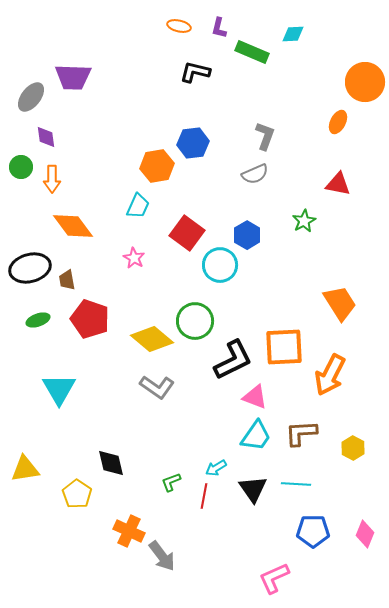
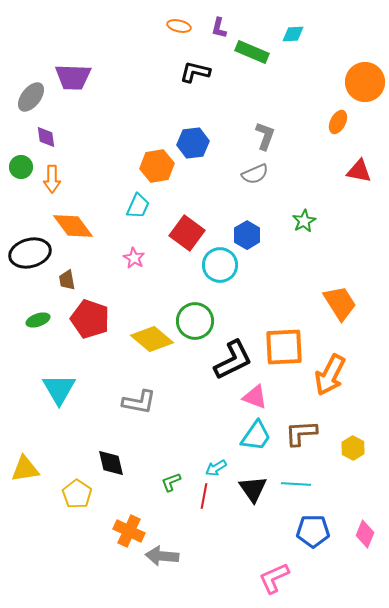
red triangle at (338, 184): moved 21 px right, 13 px up
black ellipse at (30, 268): moved 15 px up
gray L-shape at (157, 387): moved 18 px left, 15 px down; rotated 24 degrees counterclockwise
gray arrow at (162, 556): rotated 132 degrees clockwise
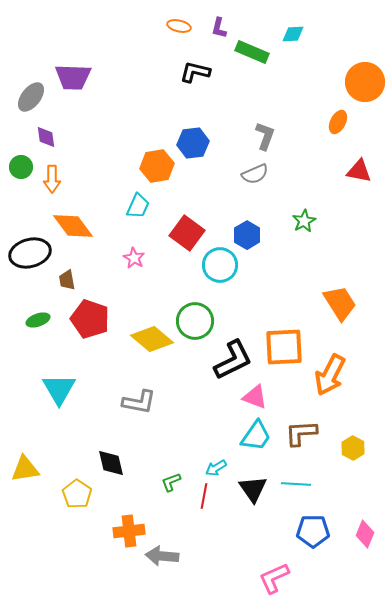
orange cross at (129, 531): rotated 32 degrees counterclockwise
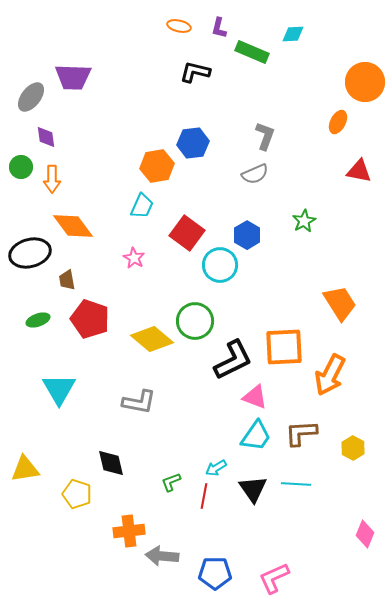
cyan trapezoid at (138, 206): moved 4 px right
yellow pentagon at (77, 494): rotated 16 degrees counterclockwise
blue pentagon at (313, 531): moved 98 px left, 42 px down
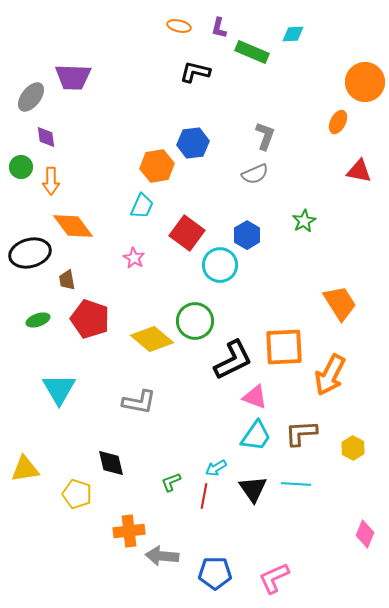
orange arrow at (52, 179): moved 1 px left, 2 px down
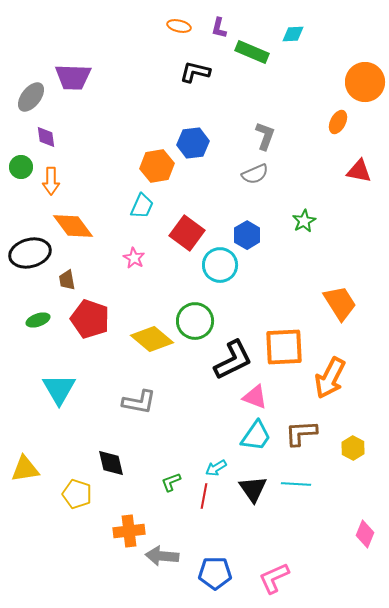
orange arrow at (330, 375): moved 3 px down
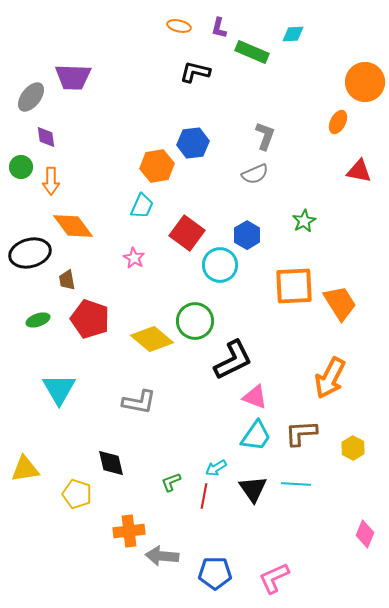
orange square at (284, 347): moved 10 px right, 61 px up
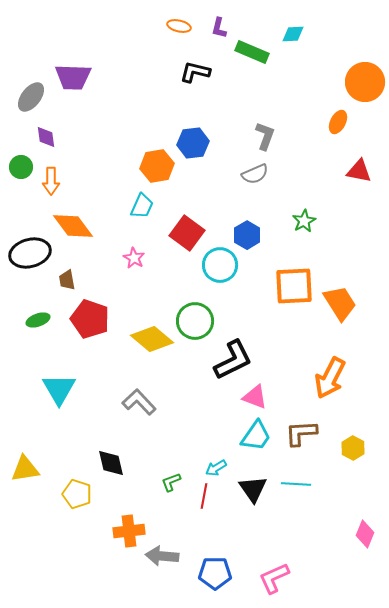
gray L-shape at (139, 402): rotated 144 degrees counterclockwise
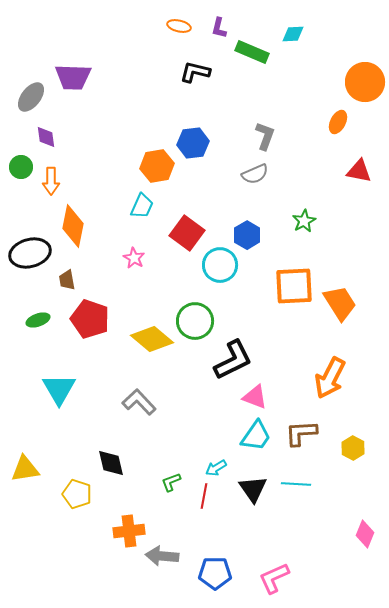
orange diamond at (73, 226): rotated 48 degrees clockwise
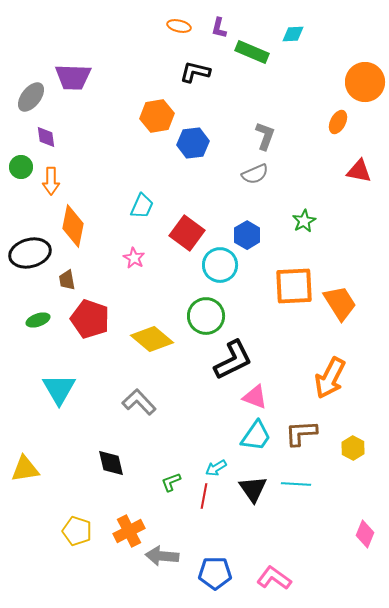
orange hexagon at (157, 166): moved 50 px up
green circle at (195, 321): moved 11 px right, 5 px up
yellow pentagon at (77, 494): moved 37 px down
orange cross at (129, 531): rotated 20 degrees counterclockwise
pink L-shape at (274, 578): rotated 60 degrees clockwise
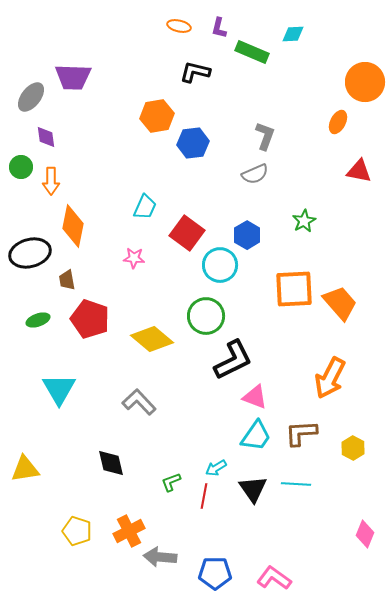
cyan trapezoid at (142, 206): moved 3 px right, 1 px down
pink star at (134, 258): rotated 25 degrees counterclockwise
orange square at (294, 286): moved 3 px down
orange trapezoid at (340, 303): rotated 9 degrees counterclockwise
gray arrow at (162, 556): moved 2 px left, 1 px down
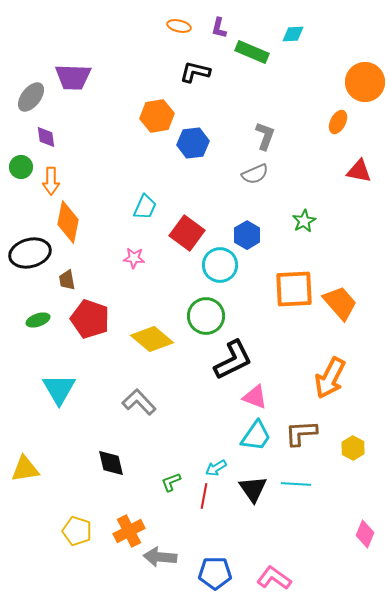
orange diamond at (73, 226): moved 5 px left, 4 px up
